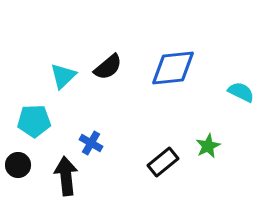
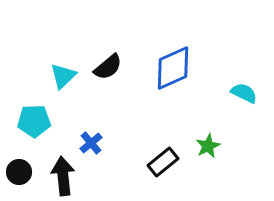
blue diamond: rotated 18 degrees counterclockwise
cyan semicircle: moved 3 px right, 1 px down
blue cross: rotated 20 degrees clockwise
black circle: moved 1 px right, 7 px down
black arrow: moved 3 px left
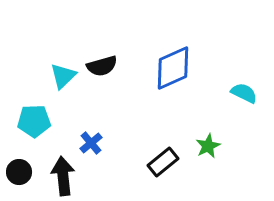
black semicircle: moved 6 px left, 1 px up; rotated 24 degrees clockwise
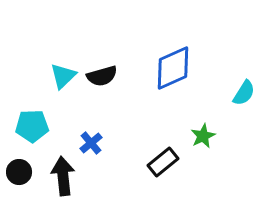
black semicircle: moved 10 px down
cyan semicircle: rotated 96 degrees clockwise
cyan pentagon: moved 2 px left, 5 px down
green star: moved 5 px left, 10 px up
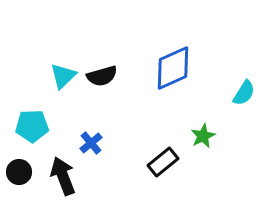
black arrow: rotated 15 degrees counterclockwise
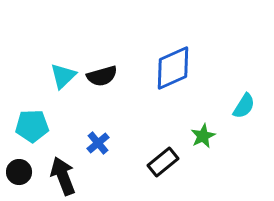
cyan semicircle: moved 13 px down
blue cross: moved 7 px right
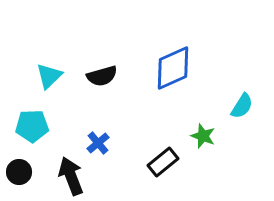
cyan triangle: moved 14 px left
cyan semicircle: moved 2 px left
green star: rotated 25 degrees counterclockwise
black arrow: moved 8 px right
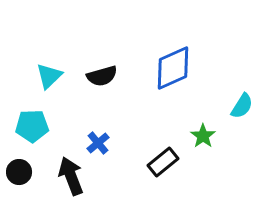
green star: rotated 15 degrees clockwise
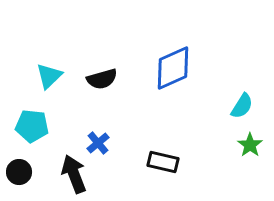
black semicircle: moved 3 px down
cyan pentagon: rotated 8 degrees clockwise
green star: moved 47 px right, 9 px down
black rectangle: rotated 52 degrees clockwise
black arrow: moved 3 px right, 2 px up
